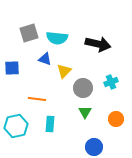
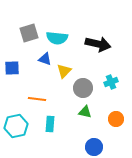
green triangle: rotated 48 degrees counterclockwise
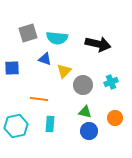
gray square: moved 1 px left
gray circle: moved 3 px up
orange line: moved 2 px right
orange circle: moved 1 px left, 1 px up
blue circle: moved 5 px left, 16 px up
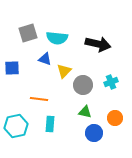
blue circle: moved 5 px right, 2 px down
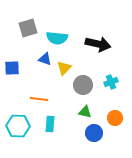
gray square: moved 5 px up
yellow triangle: moved 3 px up
cyan hexagon: moved 2 px right; rotated 15 degrees clockwise
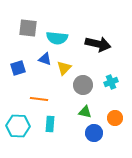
gray square: rotated 24 degrees clockwise
blue square: moved 6 px right; rotated 14 degrees counterclockwise
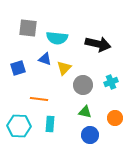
cyan hexagon: moved 1 px right
blue circle: moved 4 px left, 2 px down
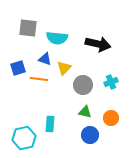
orange line: moved 20 px up
orange circle: moved 4 px left
cyan hexagon: moved 5 px right, 12 px down; rotated 15 degrees counterclockwise
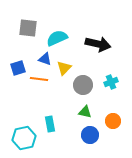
cyan semicircle: rotated 150 degrees clockwise
orange circle: moved 2 px right, 3 px down
cyan rectangle: rotated 14 degrees counterclockwise
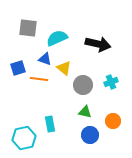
yellow triangle: rotated 35 degrees counterclockwise
